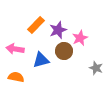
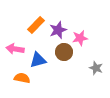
pink star: rotated 14 degrees clockwise
brown circle: moved 1 px down
blue triangle: moved 3 px left
orange semicircle: moved 6 px right, 1 px down
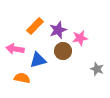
orange rectangle: moved 1 px left, 1 px down
brown circle: moved 1 px left, 1 px up
gray star: moved 1 px right, 1 px down
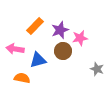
purple star: moved 2 px right
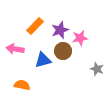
blue triangle: moved 5 px right
orange semicircle: moved 7 px down
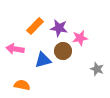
purple star: moved 1 px left, 2 px up; rotated 30 degrees clockwise
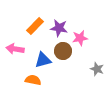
orange semicircle: moved 11 px right, 5 px up
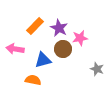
purple star: rotated 18 degrees clockwise
brown circle: moved 2 px up
